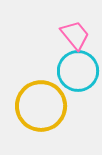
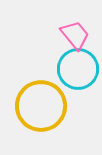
cyan circle: moved 2 px up
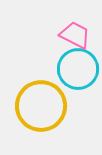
pink trapezoid: rotated 24 degrees counterclockwise
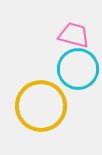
pink trapezoid: moved 1 px left; rotated 12 degrees counterclockwise
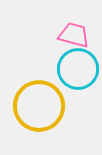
yellow circle: moved 2 px left
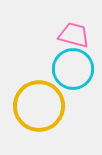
cyan circle: moved 5 px left
